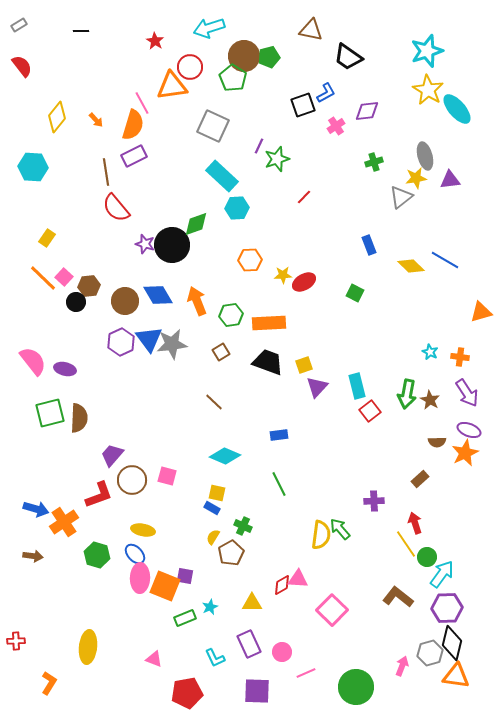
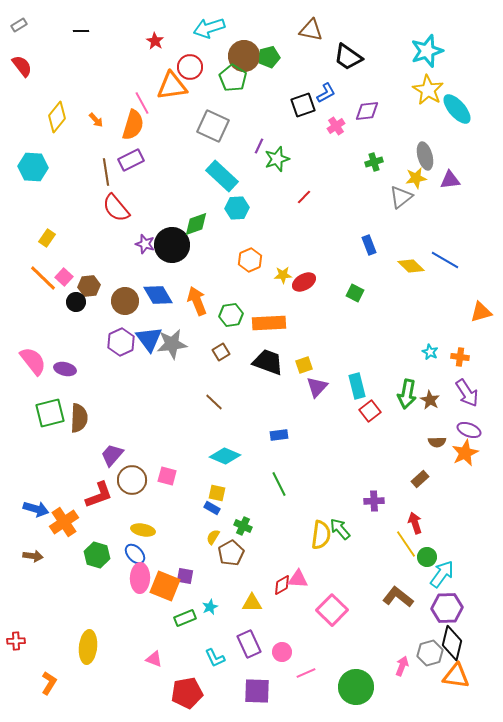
purple rectangle at (134, 156): moved 3 px left, 4 px down
orange hexagon at (250, 260): rotated 20 degrees counterclockwise
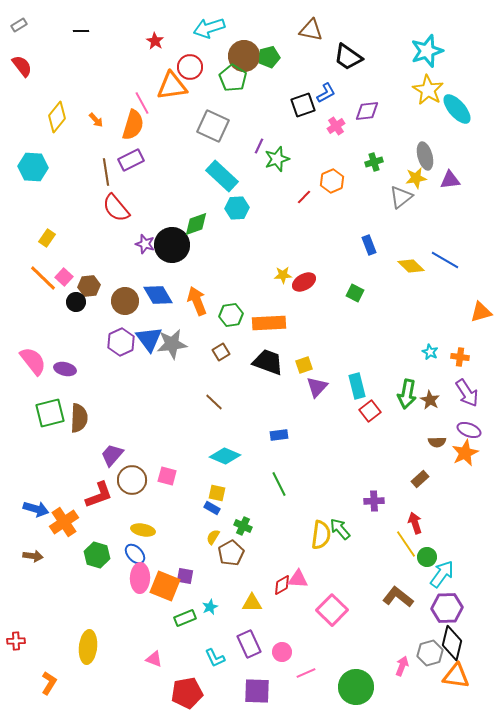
orange hexagon at (250, 260): moved 82 px right, 79 px up
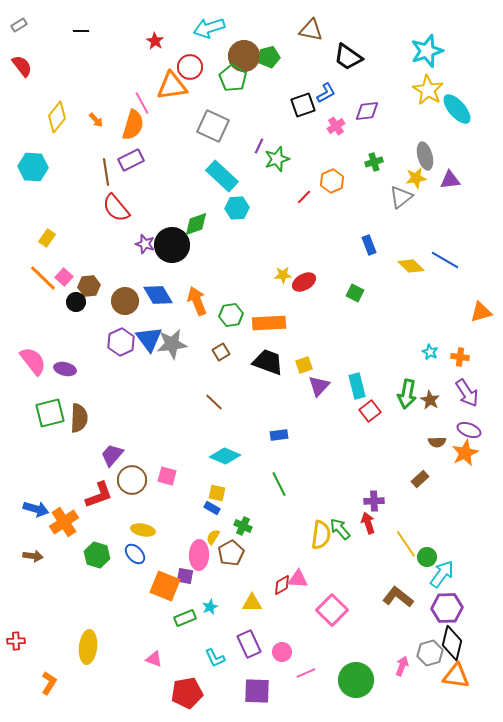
purple triangle at (317, 387): moved 2 px right, 1 px up
red arrow at (415, 523): moved 47 px left
pink ellipse at (140, 578): moved 59 px right, 23 px up
green circle at (356, 687): moved 7 px up
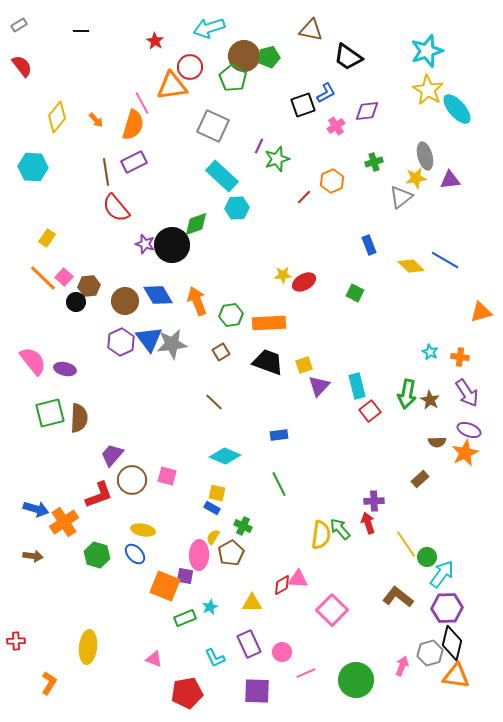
purple rectangle at (131, 160): moved 3 px right, 2 px down
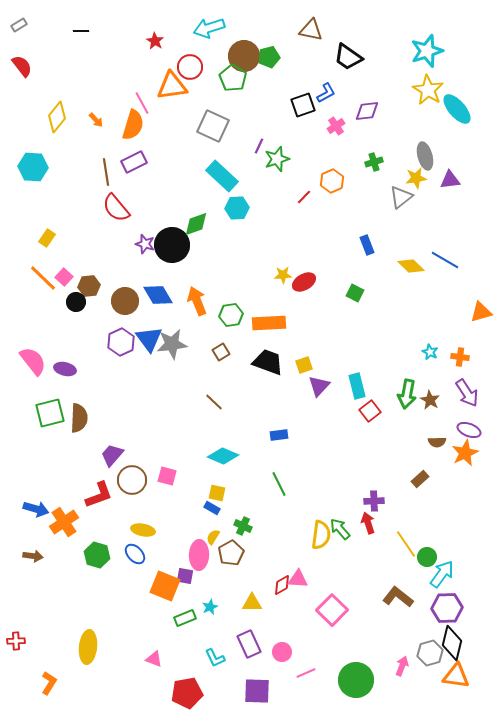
blue rectangle at (369, 245): moved 2 px left
cyan diamond at (225, 456): moved 2 px left
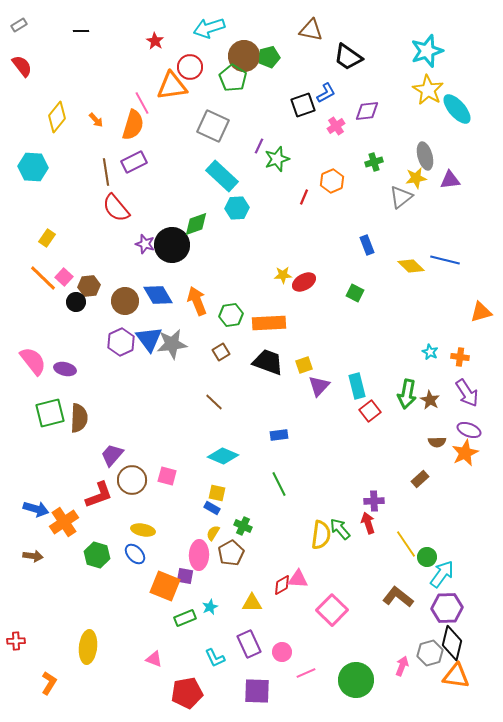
red line at (304, 197): rotated 21 degrees counterclockwise
blue line at (445, 260): rotated 16 degrees counterclockwise
yellow semicircle at (213, 537): moved 4 px up
